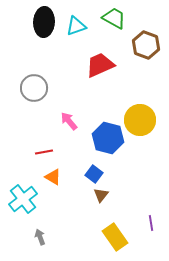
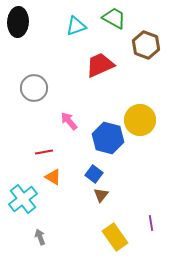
black ellipse: moved 26 px left
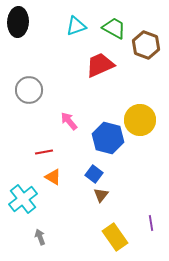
green trapezoid: moved 10 px down
gray circle: moved 5 px left, 2 px down
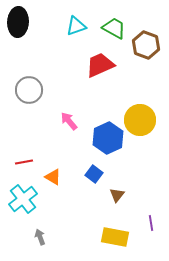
blue hexagon: rotated 20 degrees clockwise
red line: moved 20 px left, 10 px down
brown triangle: moved 16 px right
yellow rectangle: rotated 44 degrees counterclockwise
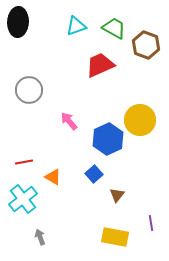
blue hexagon: moved 1 px down
blue square: rotated 12 degrees clockwise
